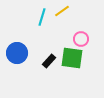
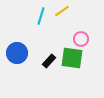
cyan line: moved 1 px left, 1 px up
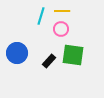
yellow line: rotated 35 degrees clockwise
pink circle: moved 20 px left, 10 px up
green square: moved 1 px right, 3 px up
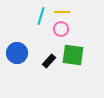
yellow line: moved 1 px down
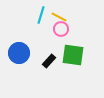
yellow line: moved 3 px left, 5 px down; rotated 28 degrees clockwise
cyan line: moved 1 px up
blue circle: moved 2 px right
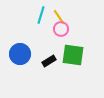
yellow line: rotated 28 degrees clockwise
blue circle: moved 1 px right, 1 px down
black rectangle: rotated 16 degrees clockwise
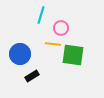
yellow line: moved 6 px left, 27 px down; rotated 49 degrees counterclockwise
pink circle: moved 1 px up
black rectangle: moved 17 px left, 15 px down
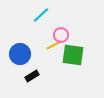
cyan line: rotated 30 degrees clockwise
pink circle: moved 7 px down
yellow line: moved 1 px right, 1 px down; rotated 35 degrees counterclockwise
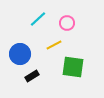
cyan line: moved 3 px left, 4 px down
pink circle: moved 6 px right, 12 px up
green square: moved 12 px down
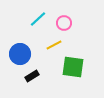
pink circle: moved 3 px left
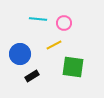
cyan line: rotated 48 degrees clockwise
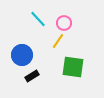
cyan line: rotated 42 degrees clockwise
yellow line: moved 4 px right, 4 px up; rotated 28 degrees counterclockwise
blue circle: moved 2 px right, 1 px down
